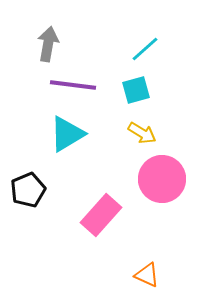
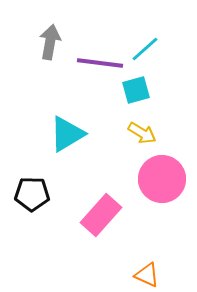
gray arrow: moved 2 px right, 2 px up
purple line: moved 27 px right, 22 px up
black pentagon: moved 4 px right, 4 px down; rotated 24 degrees clockwise
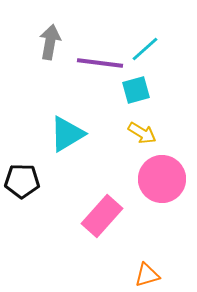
black pentagon: moved 10 px left, 13 px up
pink rectangle: moved 1 px right, 1 px down
orange triangle: rotated 40 degrees counterclockwise
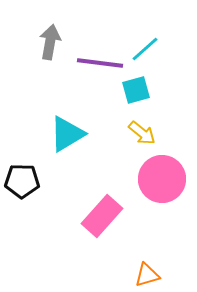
yellow arrow: rotated 8 degrees clockwise
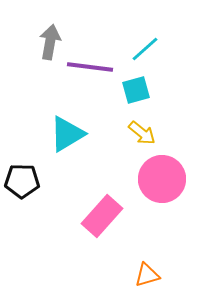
purple line: moved 10 px left, 4 px down
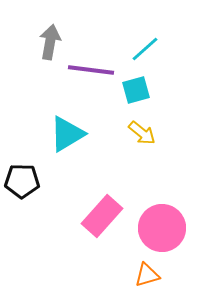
purple line: moved 1 px right, 3 px down
pink circle: moved 49 px down
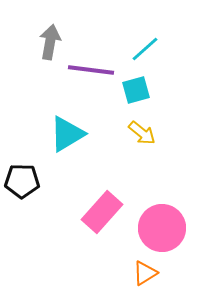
pink rectangle: moved 4 px up
orange triangle: moved 2 px left, 2 px up; rotated 16 degrees counterclockwise
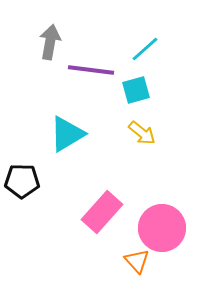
orange triangle: moved 8 px left, 12 px up; rotated 40 degrees counterclockwise
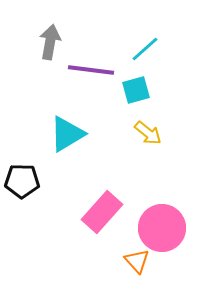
yellow arrow: moved 6 px right
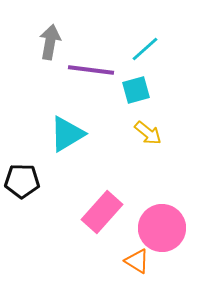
orange triangle: rotated 16 degrees counterclockwise
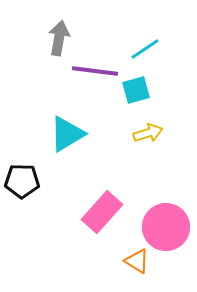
gray arrow: moved 9 px right, 4 px up
cyan line: rotated 8 degrees clockwise
purple line: moved 4 px right, 1 px down
yellow arrow: rotated 56 degrees counterclockwise
pink circle: moved 4 px right, 1 px up
